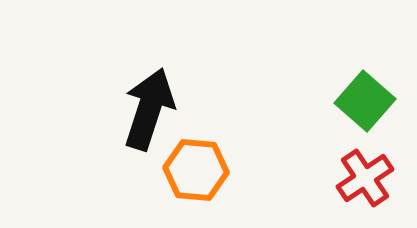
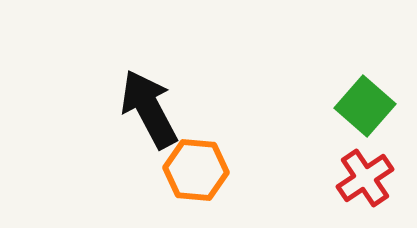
green square: moved 5 px down
black arrow: rotated 46 degrees counterclockwise
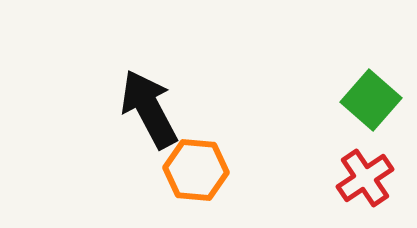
green square: moved 6 px right, 6 px up
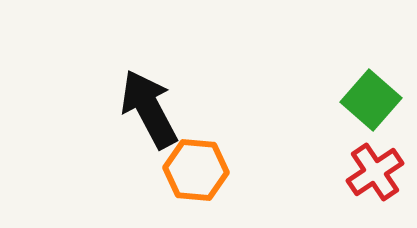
red cross: moved 10 px right, 6 px up
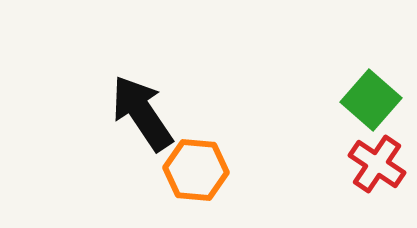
black arrow: moved 7 px left, 4 px down; rotated 6 degrees counterclockwise
red cross: moved 2 px right, 8 px up; rotated 22 degrees counterclockwise
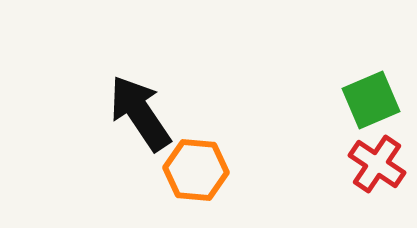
green square: rotated 26 degrees clockwise
black arrow: moved 2 px left
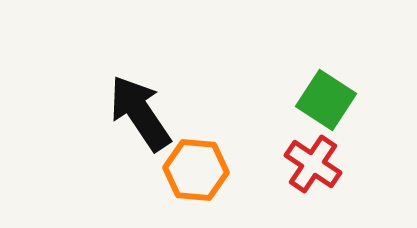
green square: moved 45 px left; rotated 34 degrees counterclockwise
red cross: moved 64 px left
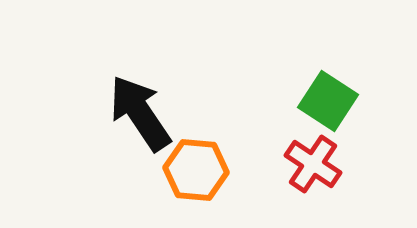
green square: moved 2 px right, 1 px down
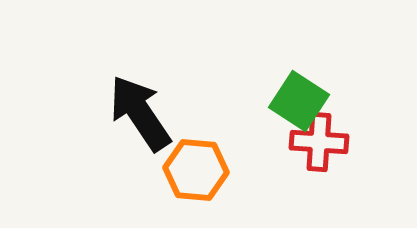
green square: moved 29 px left
red cross: moved 6 px right, 22 px up; rotated 30 degrees counterclockwise
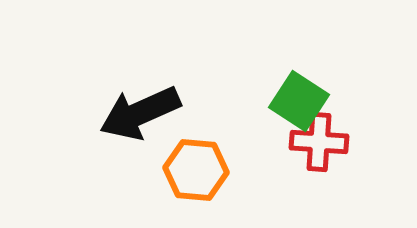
black arrow: rotated 80 degrees counterclockwise
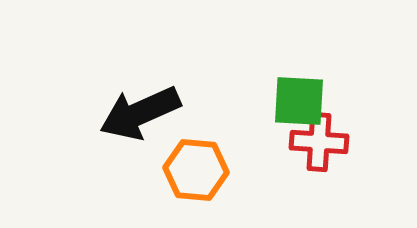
green square: rotated 30 degrees counterclockwise
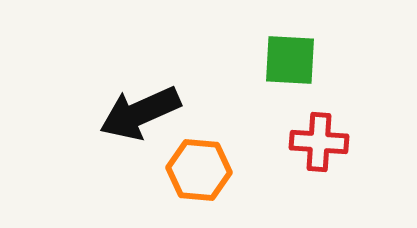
green square: moved 9 px left, 41 px up
orange hexagon: moved 3 px right
